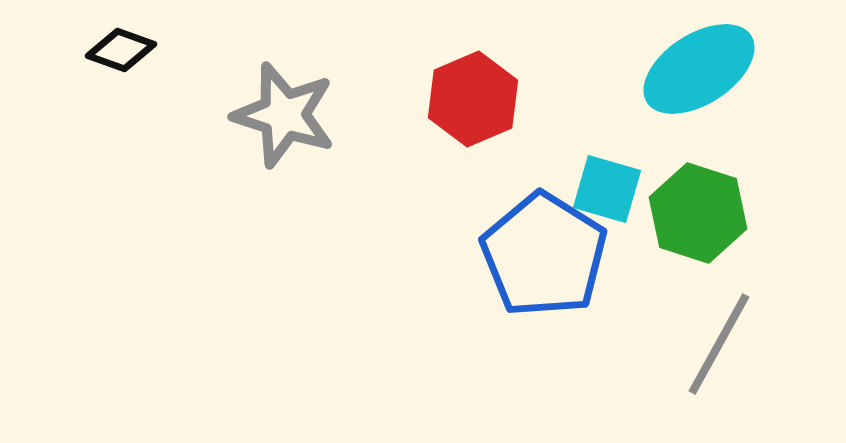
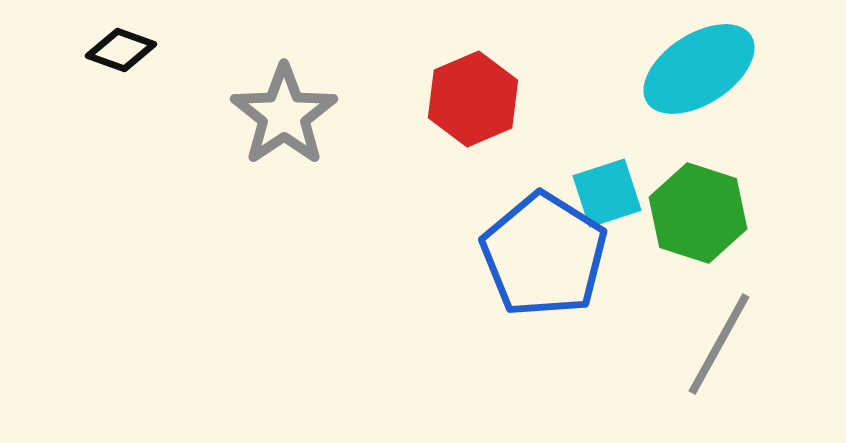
gray star: rotated 20 degrees clockwise
cyan square: moved 4 px down; rotated 34 degrees counterclockwise
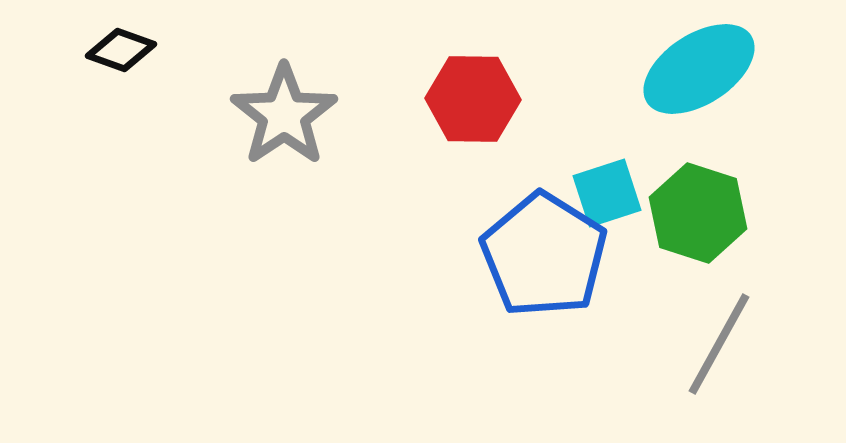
red hexagon: rotated 24 degrees clockwise
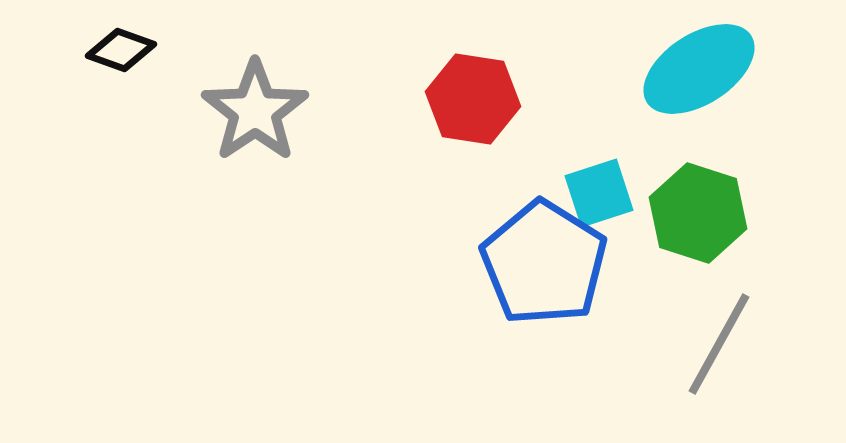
red hexagon: rotated 8 degrees clockwise
gray star: moved 29 px left, 4 px up
cyan square: moved 8 px left
blue pentagon: moved 8 px down
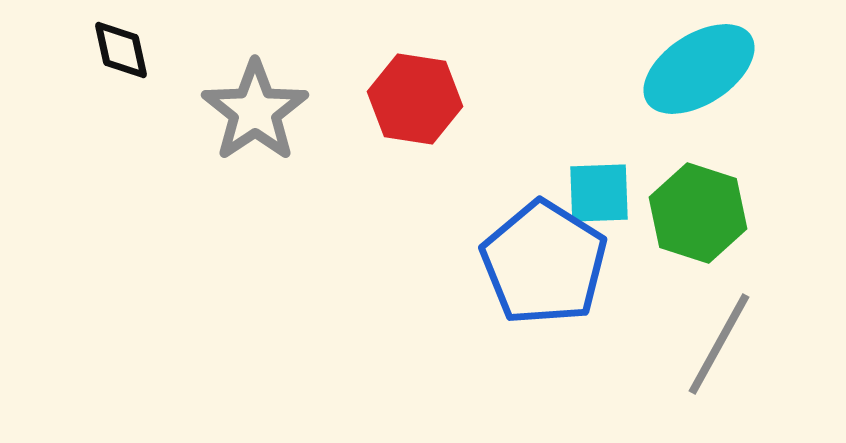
black diamond: rotated 58 degrees clockwise
red hexagon: moved 58 px left
cyan square: rotated 16 degrees clockwise
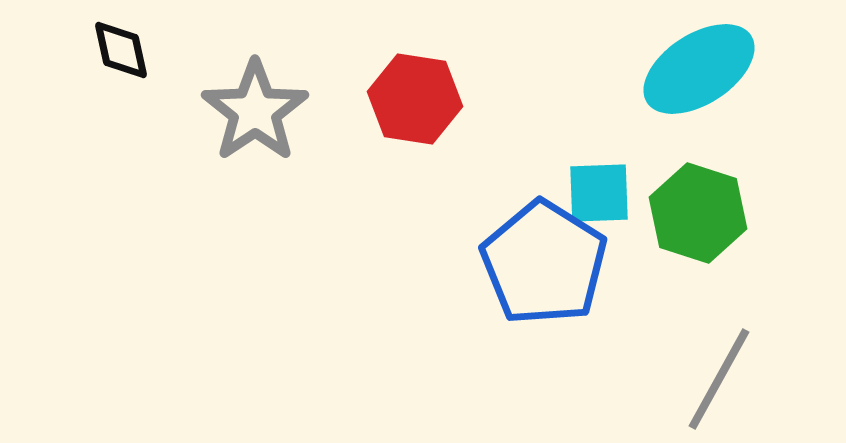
gray line: moved 35 px down
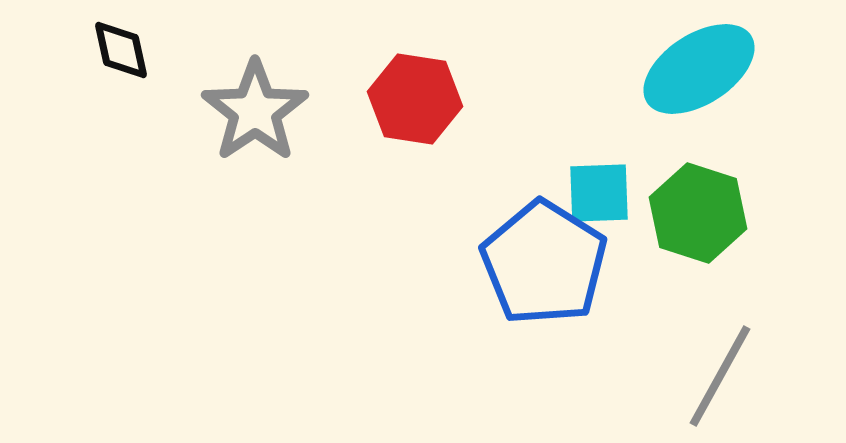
gray line: moved 1 px right, 3 px up
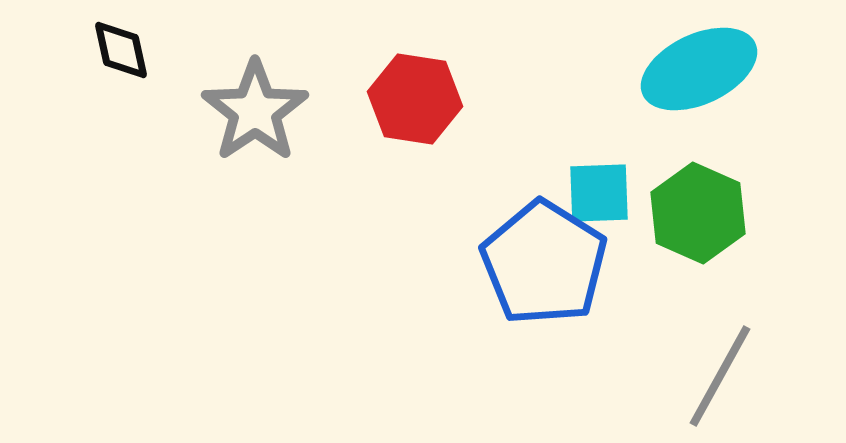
cyan ellipse: rotated 8 degrees clockwise
green hexagon: rotated 6 degrees clockwise
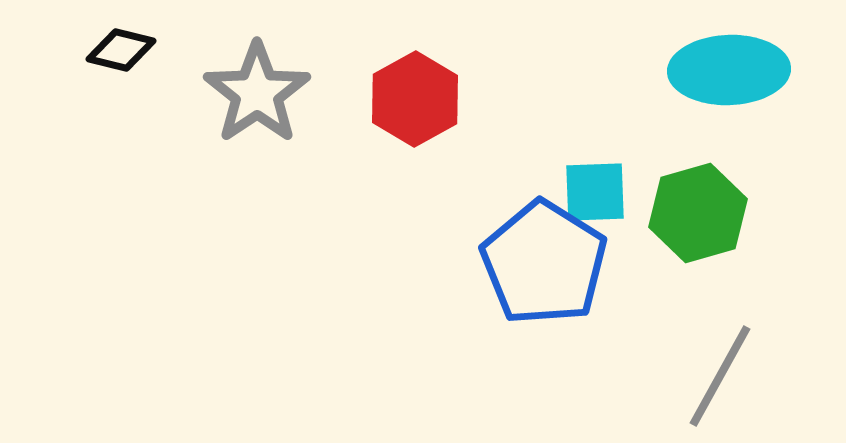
black diamond: rotated 64 degrees counterclockwise
cyan ellipse: moved 30 px right, 1 px down; rotated 23 degrees clockwise
red hexagon: rotated 22 degrees clockwise
gray star: moved 2 px right, 18 px up
cyan square: moved 4 px left, 1 px up
green hexagon: rotated 20 degrees clockwise
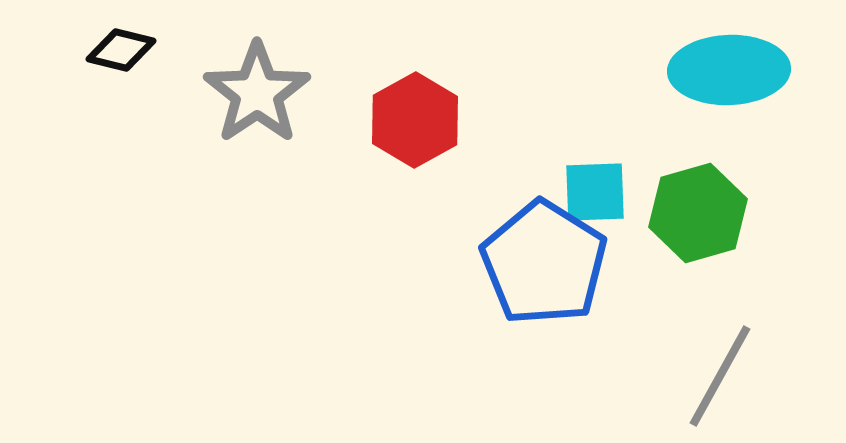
red hexagon: moved 21 px down
